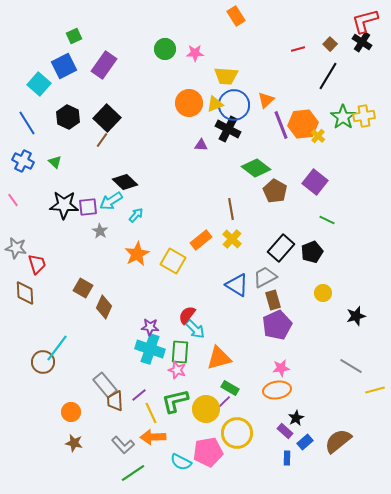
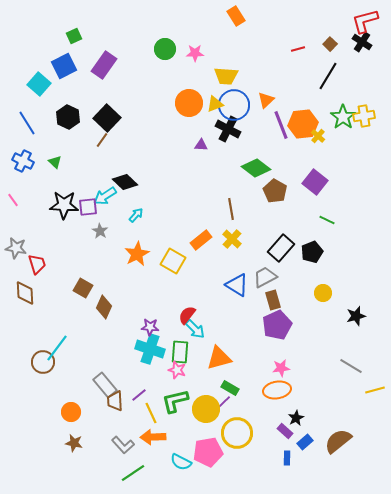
cyan arrow at (111, 201): moved 6 px left, 5 px up
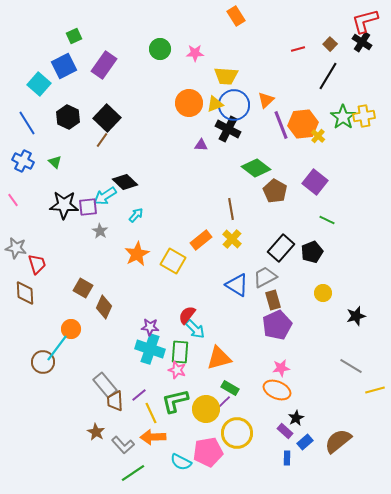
green circle at (165, 49): moved 5 px left
orange ellipse at (277, 390): rotated 32 degrees clockwise
orange circle at (71, 412): moved 83 px up
brown star at (74, 443): moved 22 px right, 11 px up; rotated 18 degrees clockwise
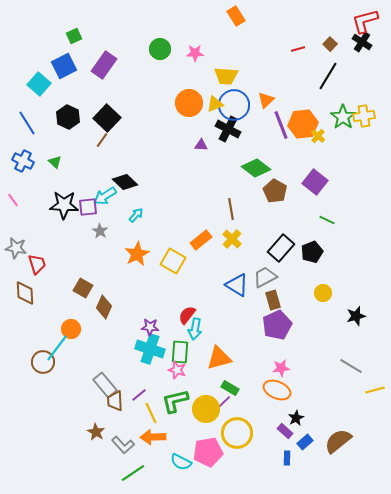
cyan arrow at (195, 329): rotated 55 degrees clockwise
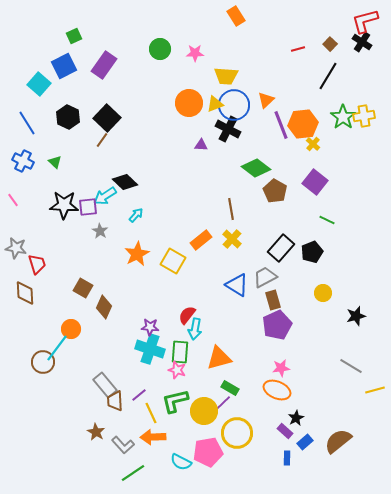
yellow cross at (318, 136): moved 5 px left, 8 px down
yellow circle at (206, 409): moved 2 px left, 2 px down
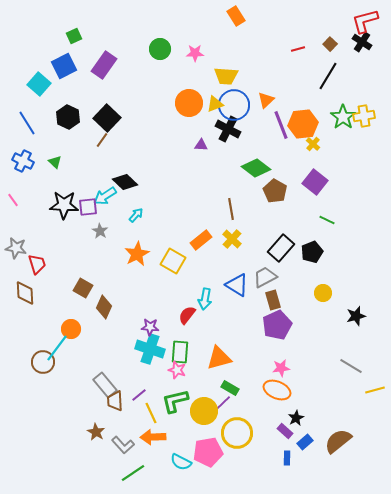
cyan arrow at (195, 329): moved 10 px right, 30 px up
